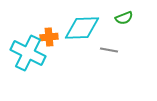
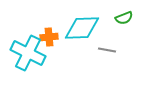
gray line: moved 2 px left
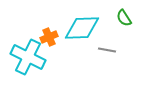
green semicircle: rotated 78 degrees clockwise
orange cross: rotated 18 degrees counterclockwise
cyan cross: moved 4 px down
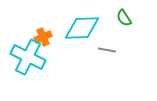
orange cross: moved 6 px left
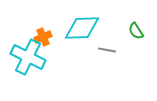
green semicircle: moved 12 px right, 13 px down
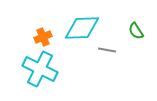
cyan cross: moved 12 px right, 12 px down
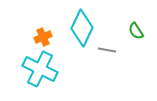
cyan diamond: rotated 63 degrees counterclockwise
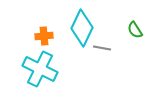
green semicircle: moved 1 px left, 1 px up
orange cross: moved 1 px right, 1 px up; rotated 18 degrees clockwise
gray line: moved 5 px left, 2 px up
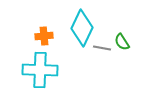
green semicircle: moved 13 px left, 12 px down
cyan cross: moved 1 px down; rotated 24 degrees counterclockwise
